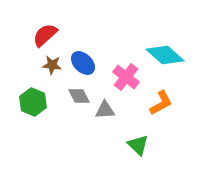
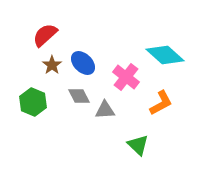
brown star: rotated 30 degrees clockwise
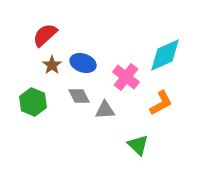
cyan diamond: rotated 66 degrees counterclockwise
blue ellipse: rotated 25 degrees counterclockwise
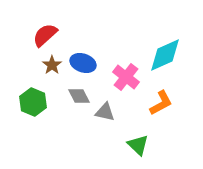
gray triangle: moved 2 px down; rotated 15 degrees clockwise
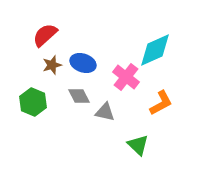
cyan diamond: moved 10 px left, 5 px up
brown star: rotated 18 degrees clockwise
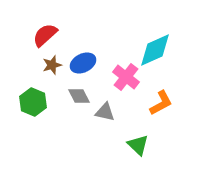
blue ellipse: rotated 45 degrees counterclockwise
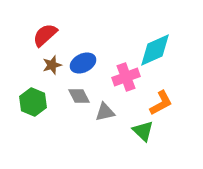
pink cross: rotated 32 degrees clockwise
gray triangle: rotated 25 degrees counterclockwise
green triangle: moved 5 px right, 14 px up
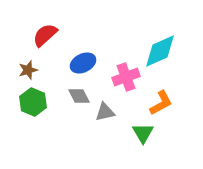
cyan diamond: moved 5 px right, 1 px down
brown star: moved 24 px left, 5 px down
green triangle: moved 2 px down; rotated 15 degrees clockwise
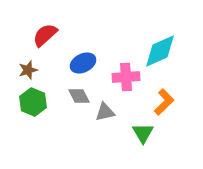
pink cross: rotated 16 degrees clockwise
orange L-shape: moved 3 px right, 1 px up; rotated 16 degrees counterclockwise
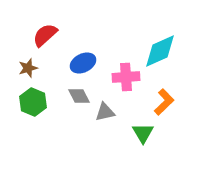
brown star: moved 2 px up
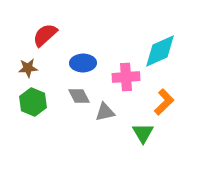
blue ellipse: rotated 25 degrees clockwise
brown star: rotated 12 degrees clockwise
